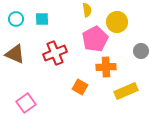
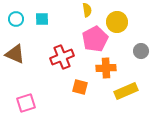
red cross: moved 7 px right, 4 px down
orange cross: moved 1 px down
orange square: rotated 14 degrees counterclockwise
pink square: rotated 18 degrees clockwise
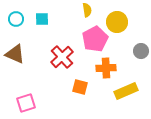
red cross: rotated 20 degrees counterclockwise
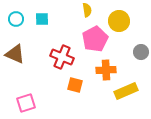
yellow circle: moved 2 px right, 1 px up
gray circle: moved 1 px down
red cross: rotated 25 degrees counterclockwise
orange cross: moved 2 px down
orange square: moved 5 px left, 2 px up
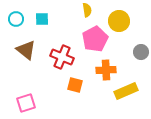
brown triangle: moved 11 px right, 4 px up; rotated 15 degrees clockwise
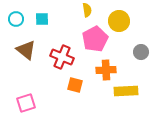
yellow rectangle: rotated 20 degrees clockwise
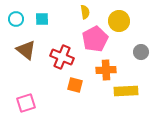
yellow semicircle: moved 2 px left, 2 px down
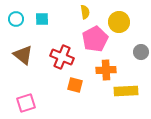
yellow circle: moved 1 px down
brown triangle: moved 3 px left, 5 px down
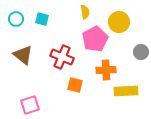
cyan square: rotated 16 degrees clockwise
pink square: moved 4 px right, 2 px down
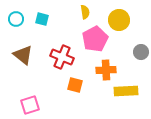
yellow circle: moved 2 px up
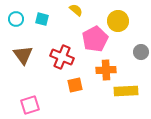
yellow semicircle: moved 9 px left, 2 px up; rotated 40 degrees counterclockwise
yellow circle: moved 1 px left, 1 px down
brown triangle: rotated 15 degrees clockwise
orange square: rotated 28 degrees counterclockwise
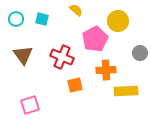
gray circle: moved 1 px left, 1 px down
